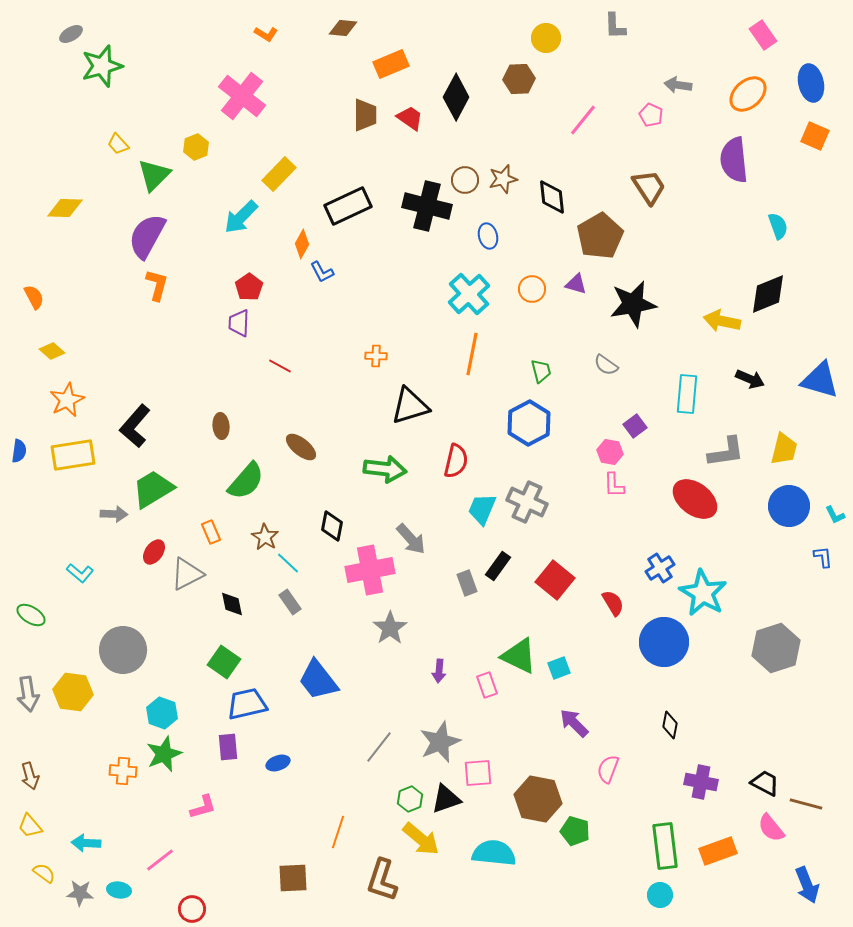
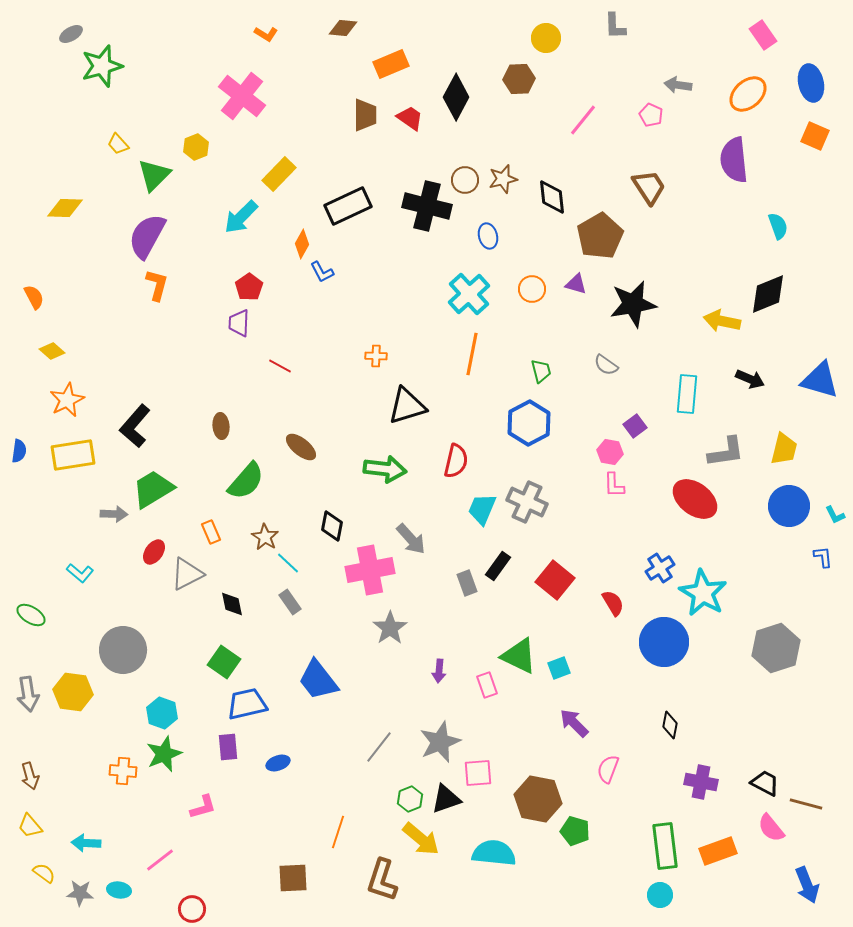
black triangle at (410, 406): moved 3 px left
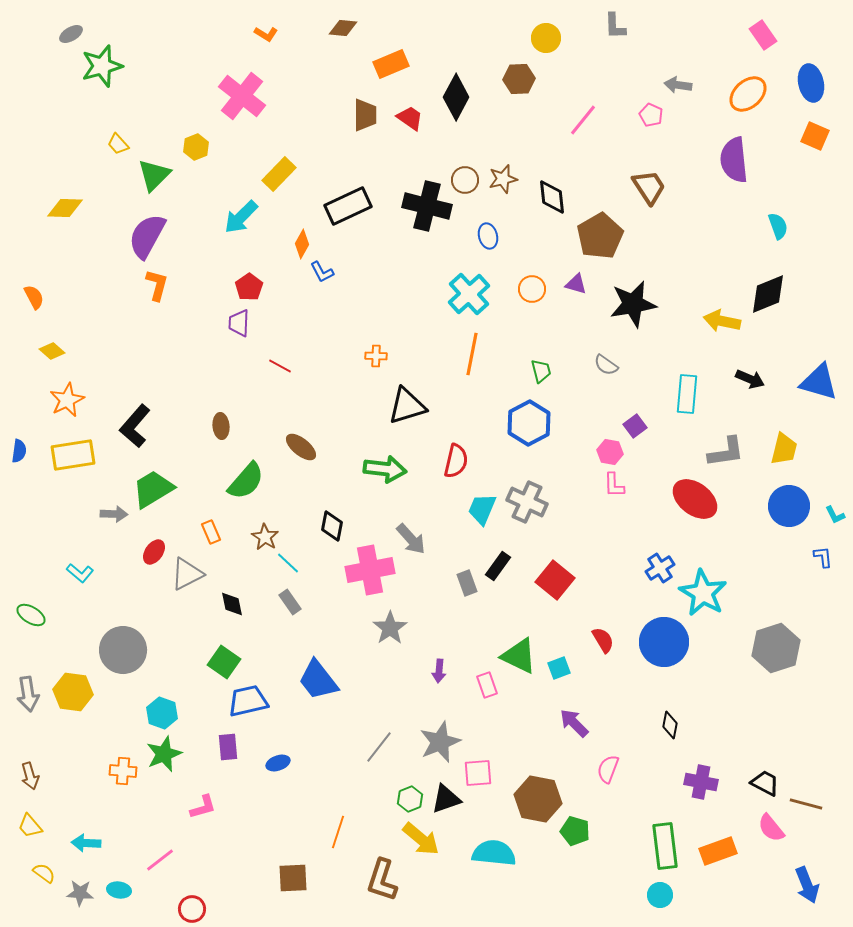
blue triangle at (820, 380): moved 1 px left, 2 px down
red semicircle at (613, 603): moved 10 px left, 37 px down
blue trapezoid at (247, 704): moved 1 px right, 3 px up
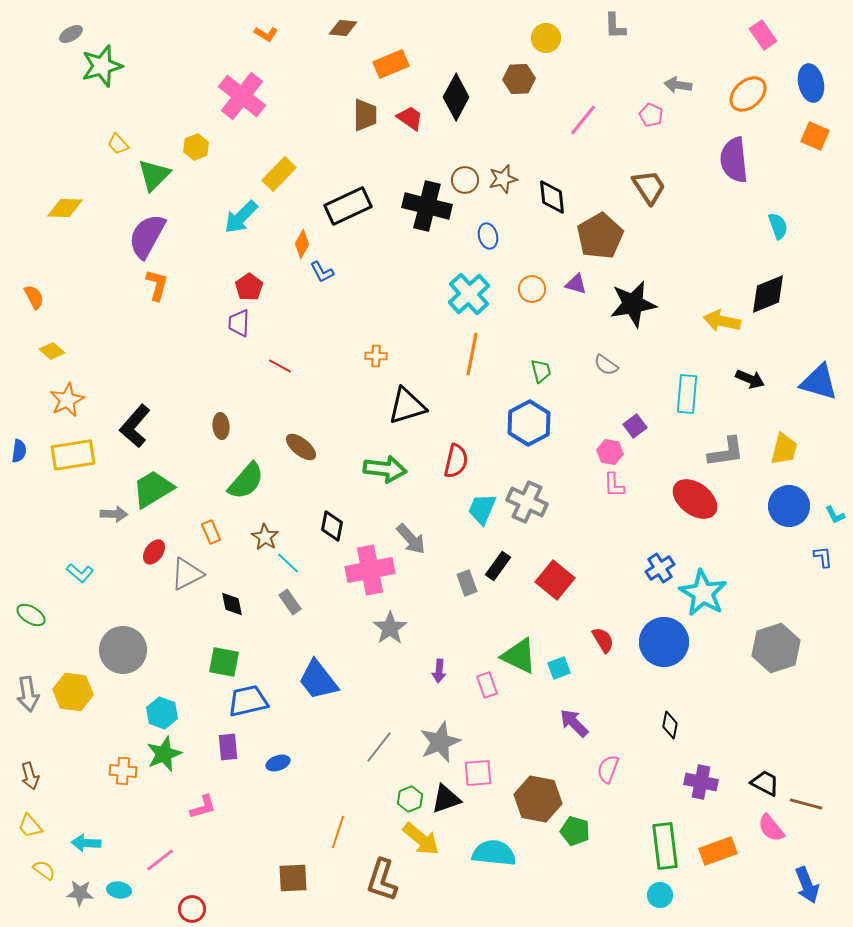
green square at (224, 662): rotated 24 degrees counterclockwise
yellow semicircle at (44, 873): moved 3 px up
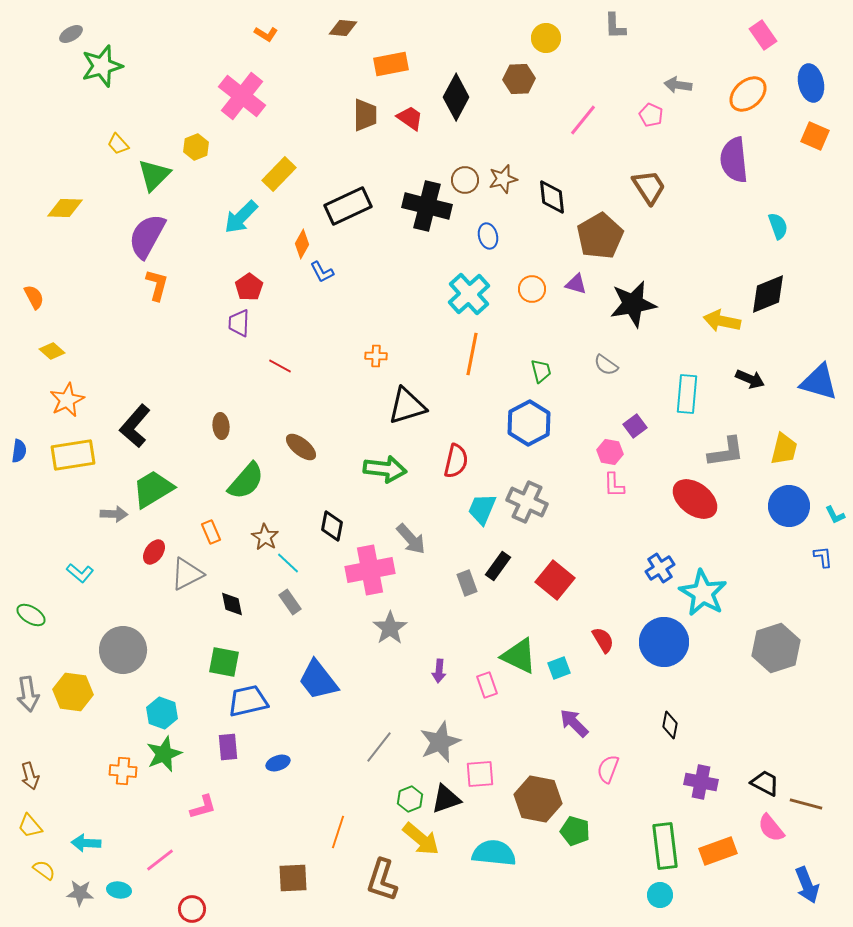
orange rectangle at (391, 64): rotated 12 degrees clockwise
pink square at (478, 773): moved 2 px right, 1 px down
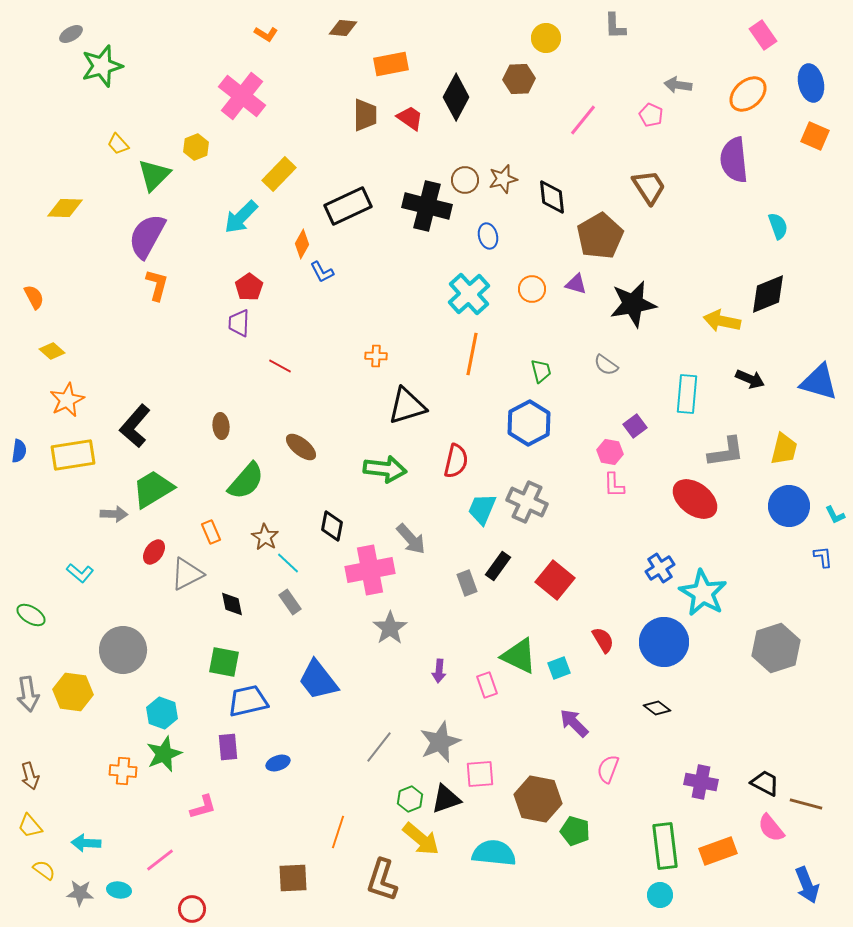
black diamond at (670, 725): moved 13 px left, 17 px up; rotated 64 degrees counterclockwise
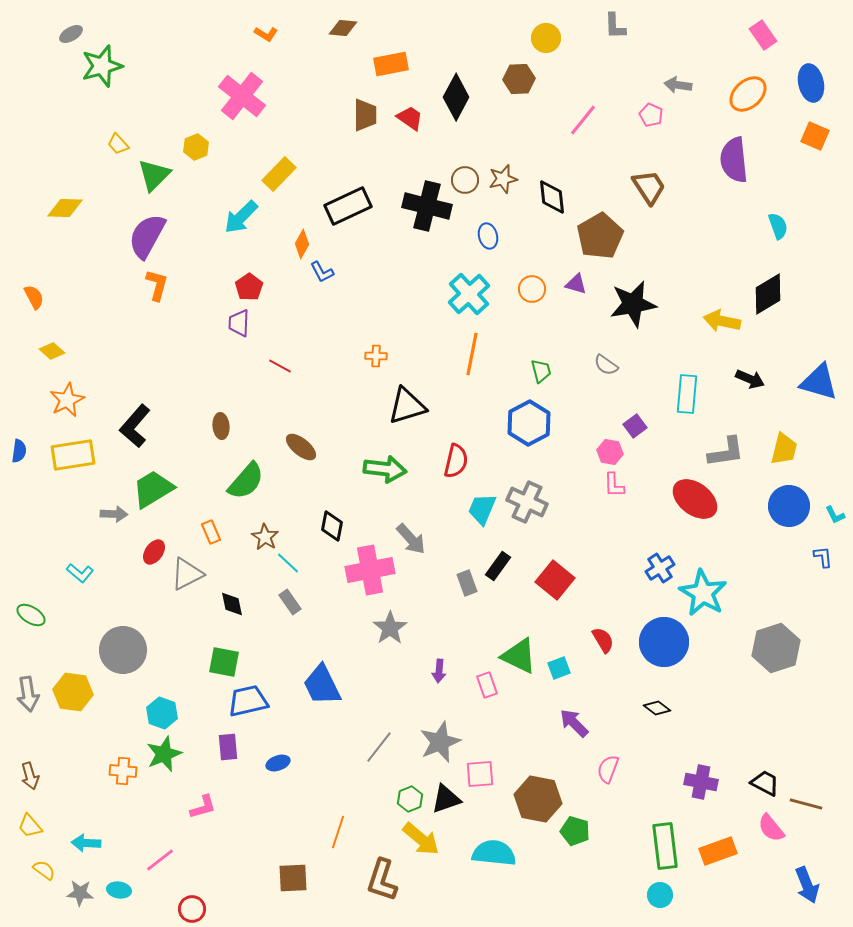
black diamond at (768, 294): rotated 9 degrees counterclockwise
blue trapezoid at (318, 680): moved 4 px right, 5 px down; rotated 12 degrees clockwise
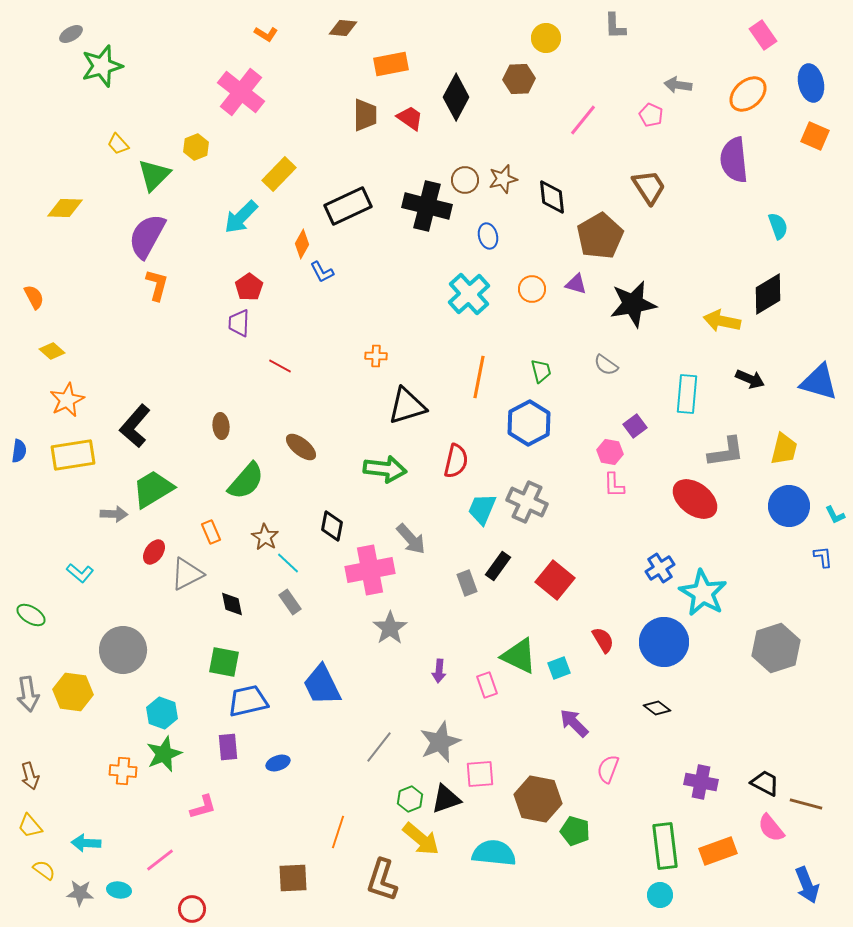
pink cross at (242, 96): moved 1 px left, 4 px up
orange line at (472, 354): moved 7 px right, 23 px down
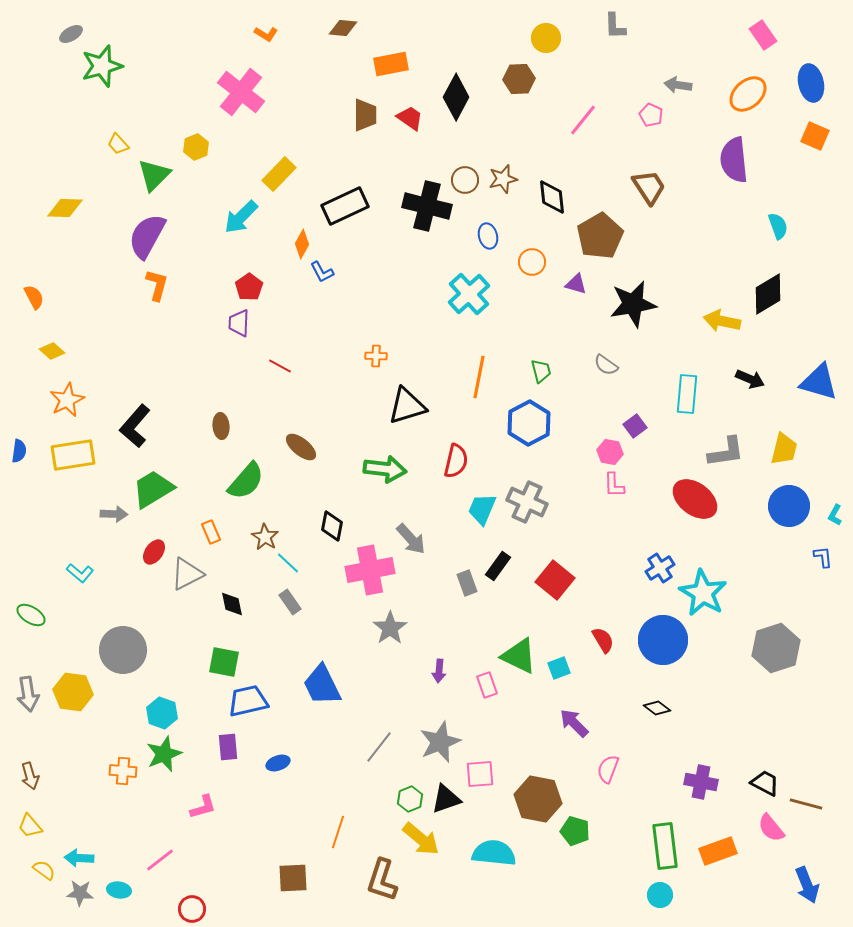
black rectangle at (348, 206): moved 3 px left
orange circle at (532, 289): moved 27 px up
cyan L-shape at (835, 515): rotated 55 degrees clockwise
blue circle at (664, 642): moved 1 px left, 2 px up
cyan arrow at (86, 843): moved 7 px left, 15 px down
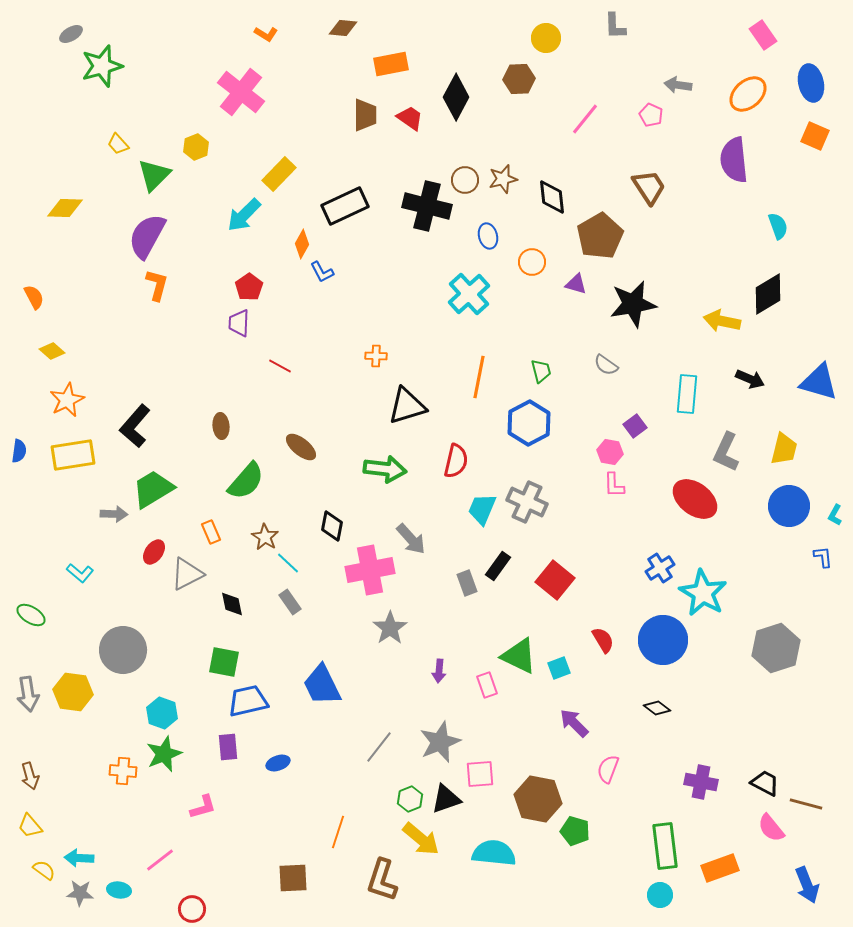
pink line at (583, 120): moved 2 px right, 1 px up
cyan arrow at (241, 217): moved 3 px right, 2 px up
gray L-shape at (726, 452): rotated 123 degrees clockwise
orange rectangle at (718, 851): moved 2 px right, 17 px down
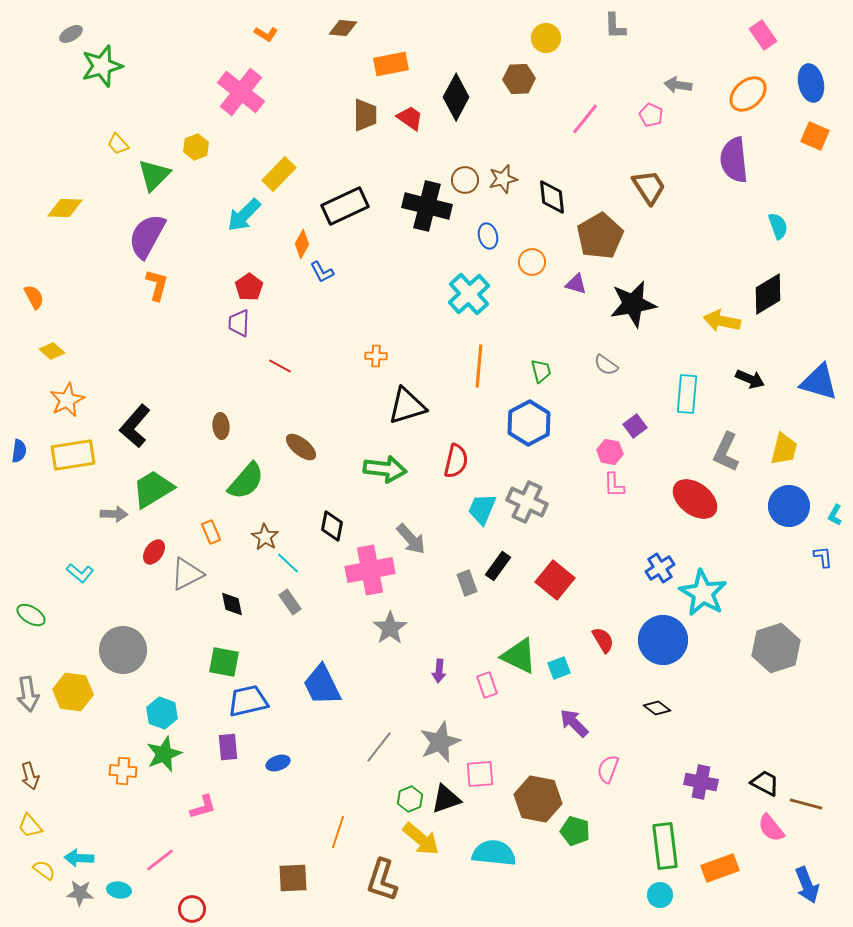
orange line at (479, 377): moved 11 px up; rotated 6 degrees counterclockwise
